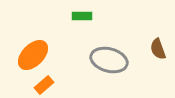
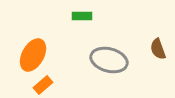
orange ellipse: rotated 16 degrees counterclockwise
orange rectangle: moved 1 px left
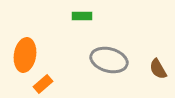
brown semicircle: moved 20 px down; rotated 10 degrees counterclockwise
orange ellipse: moved 8 px left; rotated 20 degrees counterclockwise
orange rectangle: moved 1 px up
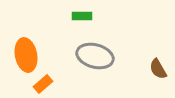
orange ellipse: moved 1 px right; rotated 20 degrees counterclockwise
gray ellipse: moved 14 px left, 4 px up
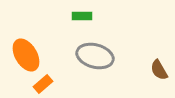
orange ellipse: rotated 20 degrees counterclockwise
brown semicircle: moved 1 px right, 1 px down
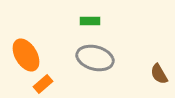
green rectangle: moved 8 px right, 5 px down
gray ellipse: moved 2 px down
brown semicircle: moved 4 px down
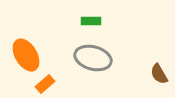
green rectangle: moved 1 px right
gray ellipse: moved 2 px left
orange rectangle: moved 2 px right
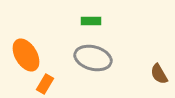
orange rectangle: rotated 18 degrees counterclockwise
